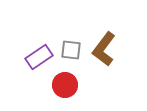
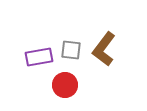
purple rectangle: rotated 24 degrees clockwise
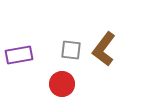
purple rectangle: moved 20 px left, 2 px up
red circle: moved 3 px left, 1 px up
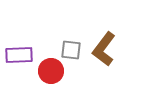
purple rectangle: rotated 8 degrees clockwise
red circle: moved 11 px left, 13 px up
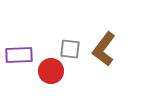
gray square: moved 1 px left, 1 px up
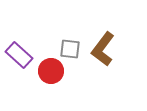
brown L-shape: moved 1 px left
purple rectangle: rotated 44 degrees clockwise
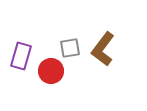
gray square: moved 1 px up; rotated 15 degrees counterclockwise
purple rectangle: moved 2 px right, 1 px down; rotated 64 degrees clockwise
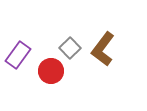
gray square: rotated 35 degrees counterclockwise
purple rectangle: moved 3 px left, 1 px up; rotated 20 degrees clockwise
